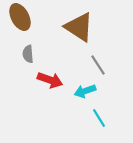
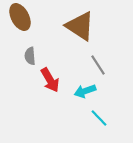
brown triangle: moved 1 px right, 1 px up
gray semicircle: moved 2 px right, 2 px down
red arrow: rotated 40 degrees clockwise
cyan line: rotated 12 degrees counterclockwise
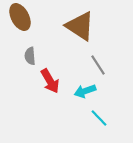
red arrow: moved 1 px down
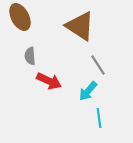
red arrow: moved 1 px left; rotated 35 degrees counterclockwise
cyan arrow: moved 3 px right; rotated 30 degrees counterclockwise
cyan line: rotated 36 degrees clockwise
